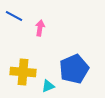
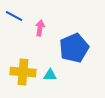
blue pentagon: moved 21 px up
cyan triangle: moved 2 px right, 11 px up; rotated 24 degrees clockwise
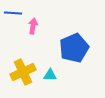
blue line: moved 1 px left, 3 px up; rotated 24 degrees counterclockwise
pink arrow: moved 7 px left, 2 px up
yellow cross: rotated 30 degrees counterclockwise
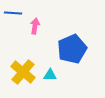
pink arrow: moved 2 px right
blue pentagon: moved 2 px left, 1 px down
yellow cross: rotated 25 degrees counterclockwise
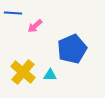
pink arrow: rotated 140 degrees counterclockwise
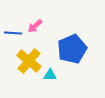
blue line: moved 20 px down
yellow cross: moved 6 px right, 11 px up
